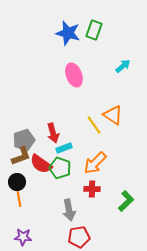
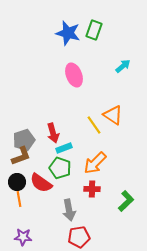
red semicircle: moved 19 px down
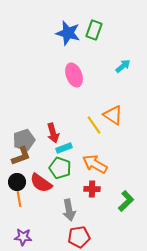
orange arrow: moved 1 px down; rotated 75 degrees clockwise
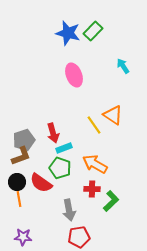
green rectangle: moved 1 px left, 1 px down; rotated 24 degrees clockwise
cyan arrow: rotated 84 degrees counterclockwise
green L-shape: moved 15 px left
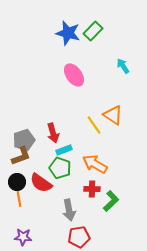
pink ellipse: rotated 15 degrees counterclockwise
cyan rectangle: moved 2 px down
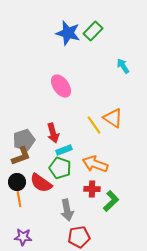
pink ellipse: moved 13 px left, 11 px down
orange triangle: moved 3 px down
orange arrow: rotated 10 degrees counterclockwise
gray arrow: moved 2 px left
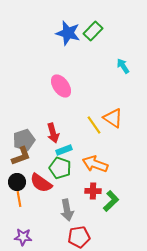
red cross: moved 1 px right, 2 px down
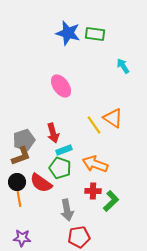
green rectangle: moved 2 px right, 3 px down; rotated 54 degrees clockwise
purple star: moved 1 px left, 1 px down
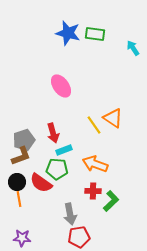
cyan arrow: moved 10 px right, 18 px up
green pentagon: moved 3 px left, 1 px down; rotated 15 degrees counterclockwise
gray arrow: moved 3 px right, 4 px down
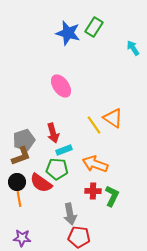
green rectangle: moved 1 px left, 7 px up; rotated 66 degrees counterclockwise
green L-shape: moved 1 px right, 5 px up; rotated 20 degrees counterclockwise
red pentagon: rotated 15 degrees clockwise
